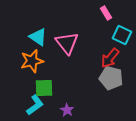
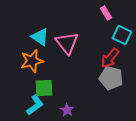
cyan triangle: moved 2 px right
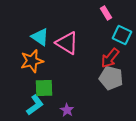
pink triangle: rotated 20 degrees counterclockwise
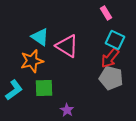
cyan square: moved 7 px left, 5 px down
pink triangle: moved 3 px down
cyan L-shape: moved 21 px left, 15 px up
